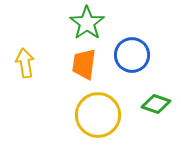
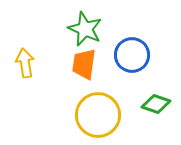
green star: moved 2 px left, 6 px down; rotated 12 degrees counterclockwise
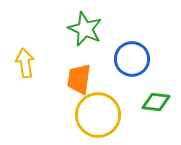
blue circle: moved 4 px down
orange trapezoid: moved 5 px left, 15 px down
green diamond: moved 2 px up; rotated 12 degrees counterclockwise
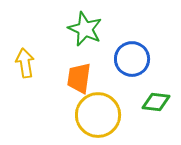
orange trapezoid: moved 1 px up
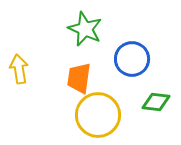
yellow arrow: moved 6 px left, 6 px down
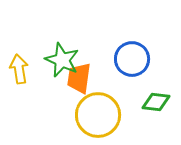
green star: moved 23 px left, 31 px down
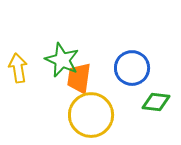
blue circle: moved 9 px down
yellow arrow: moved 1 px left, 1 px up
yellow circle: moved 7 px left
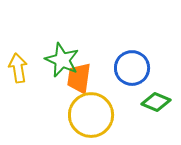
green diamond: rotated 16 degrees clockwise
